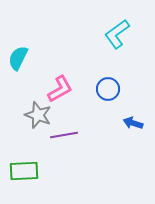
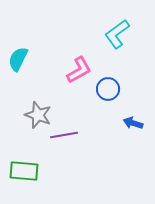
cyan semicircle: moved 1 px down
pink L-shape: moved 19 px right, 19 px up
green rectangle: rotated 8 degrees clockwise
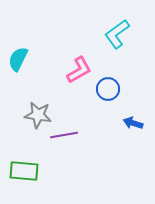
gray star: rotated 12 degrees counterclockwise
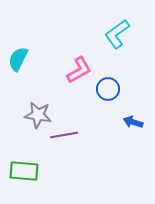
blue arrow: moved 1 px up
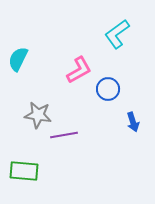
blue arrow: rotated 126 degrees counterclockwise
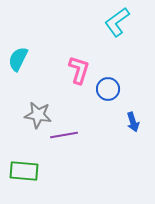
cyan L-shape: moved 12 px up
pink L-shape: rotated 44 degrees counterclockwise
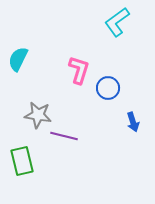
blue circle: moved 1 px up
purple line: moved 1 px down; rotated 24 degrees clockwise
green rectangle: moved 2 px left, 10 px up; rotated 72 degrees clockwise
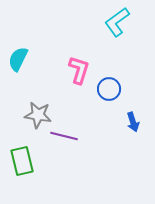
blue circle: moved 1 px right, 1 px down
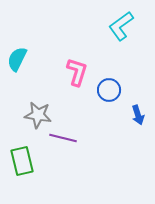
cyan L-shape: moved 4 px right, 4 px down
cyan semicircle: moved 1 px left
pink L-shape: moved 2 px left, 2 px down
blue circle: moved 1 px down
blue arrow: moved 5 px right, 7 px up
purple line: moved 1 px left, 2 px down
